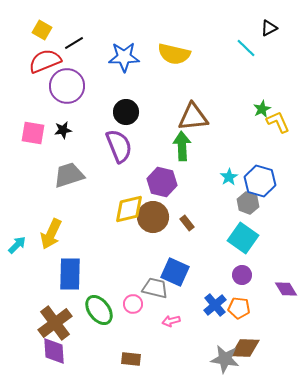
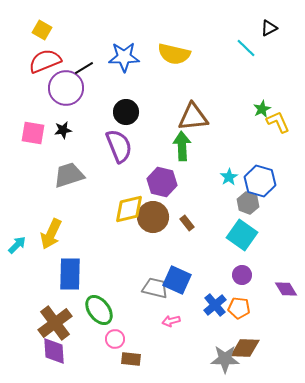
black line at (74, 43): moved 10 px right, 25 px down
purple circle at (67, 86): moved 1 px left, 2 px down
cyan square at (243, 238): moved 1 px left, 3 px up
blue square at (175, 272): moved 2 px right, 8 px down
pink circle at (133, 304): moved 18 px left, 35 px down
gray star at (225, 359): rotated 8 degrees counterclockwise
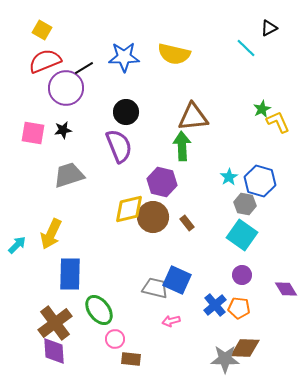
gray hexagon at (248, 203): moved 3 px left, 1 px down; rotated 10 degrees counterclockwise
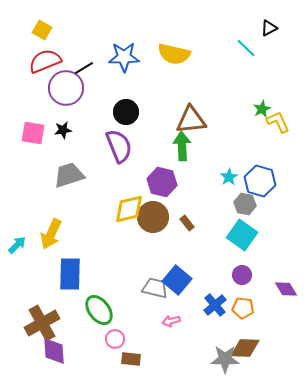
brown triangle at (193, 117): moved 2 px left, 3 px down
blue square at (177, 280): rotated 16 degrees clockwise
orange pentagon at (239, 308): moved 4 px right
brown cross at (55, 323): moved 13 px left; rotated 8 degrees clockwise
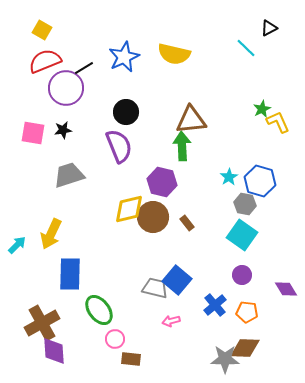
blue star at (124, 57): rotated 24 degrees counterclockwise
orange pentagon at (243, 308): moved 4 px right, 4 px down
